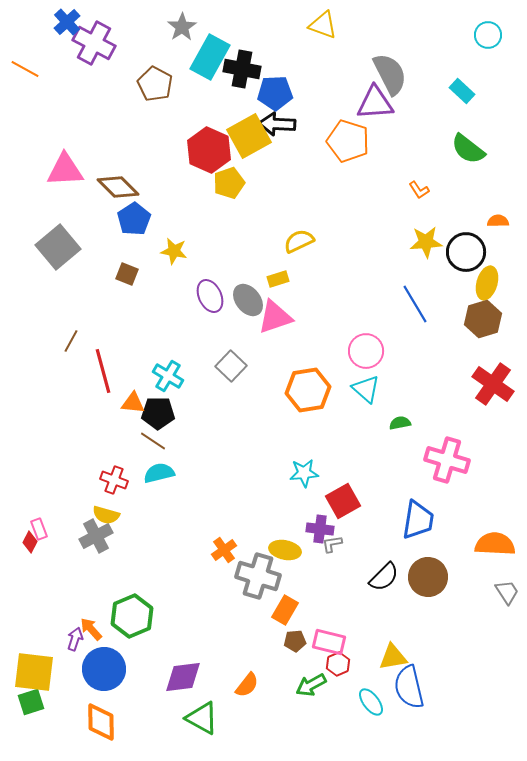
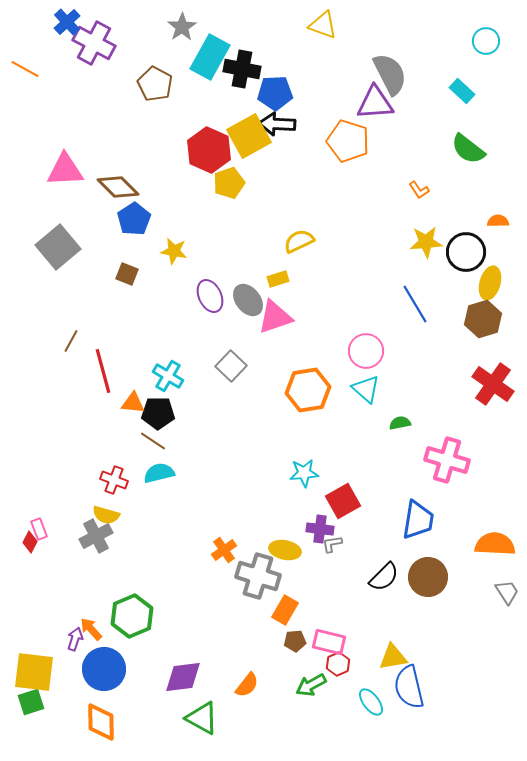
cyan circle at (488, 35): moved 2 px left, 6 px down
yellow ellipse at (487, 283): moved 3 px right
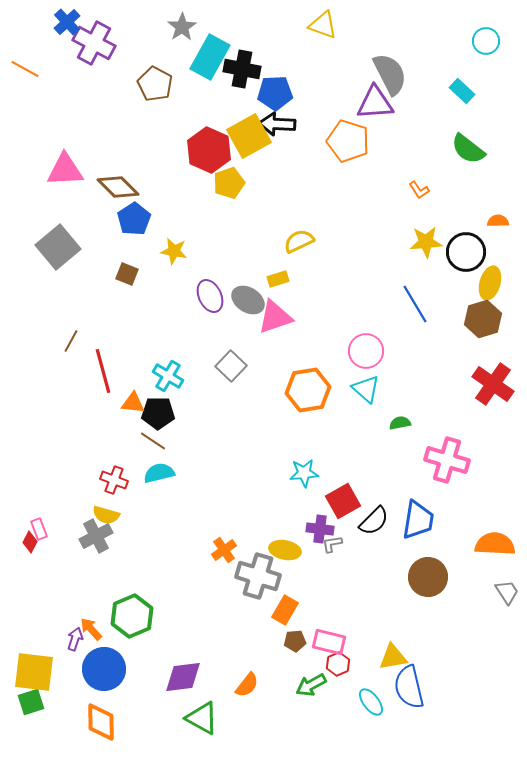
gray ellipse at (248, 300): rotated 20 degrees counterclockwise
black semicircle at (384, 577): moved 10 px left, 56 px up
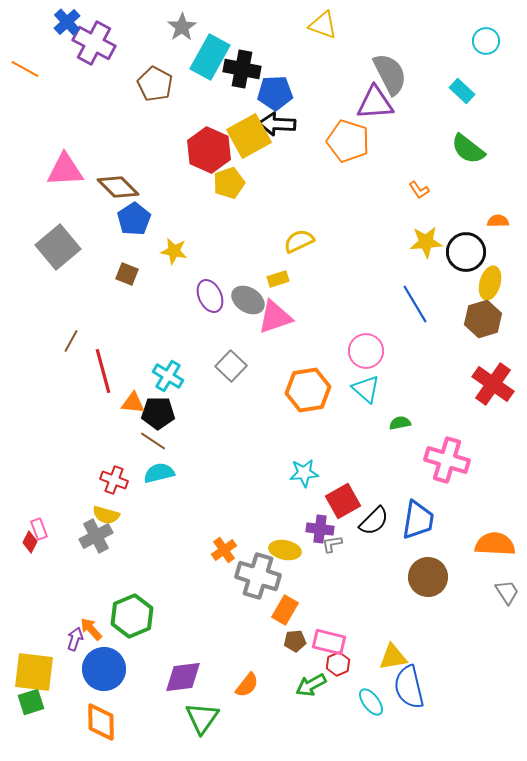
green triangle at (202, 718): rotated 36 degrees clockwise
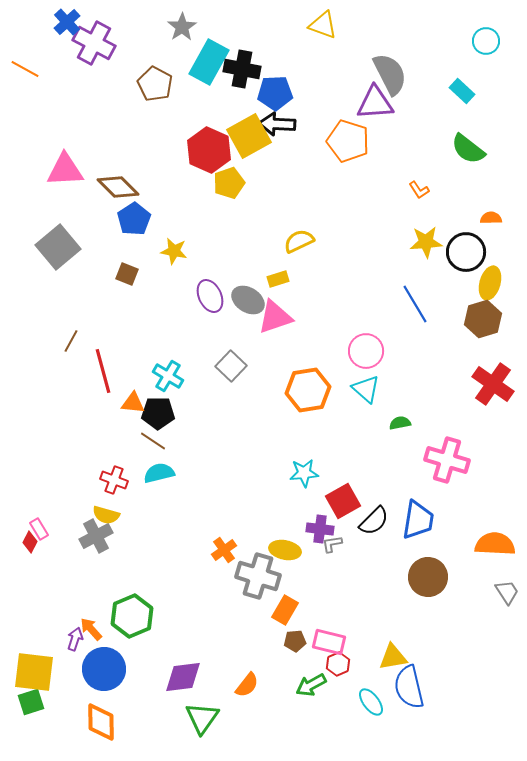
cyan rectangle at (210, 57): moved 1 px left, 5 px down
orange semicircle at (498, 221): moved 7 px left, 3 px up
pink rectangle at (39, 529): rotated 10 degrees counterclockwise
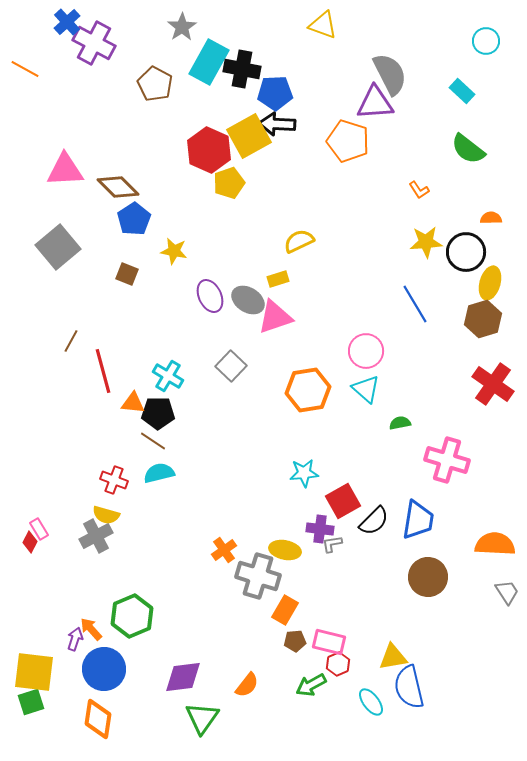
orange diamond at (101, 722): moved 3 px left, 3 px up; rotated 9 degrees clockwise
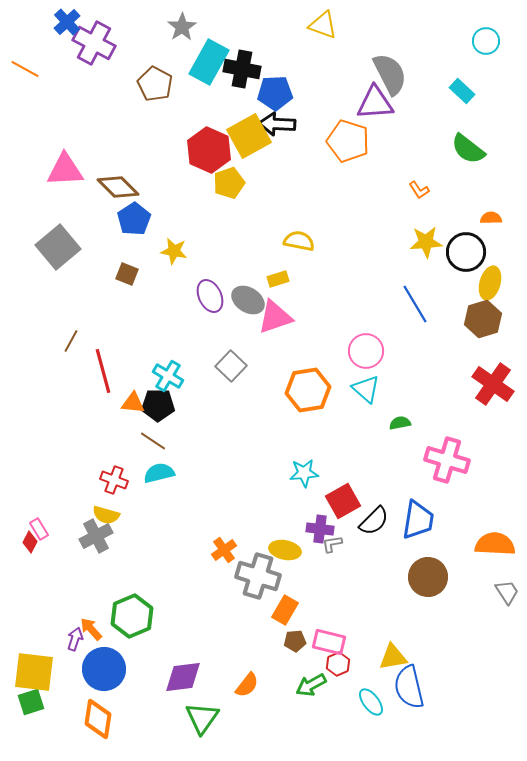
yellow semicircle at (299, 241): rotated 36 degrees clockwise
black pentagon at (158, 413): moved 8 px up
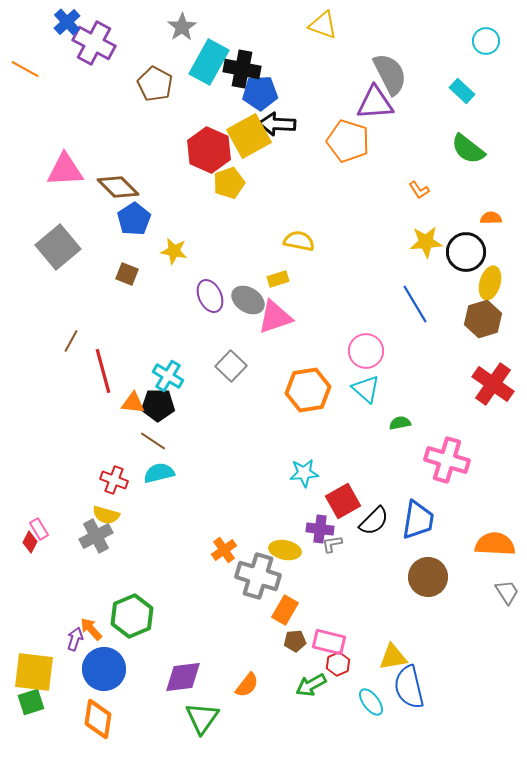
blue pentagon at (275, 93): moved 15 px left
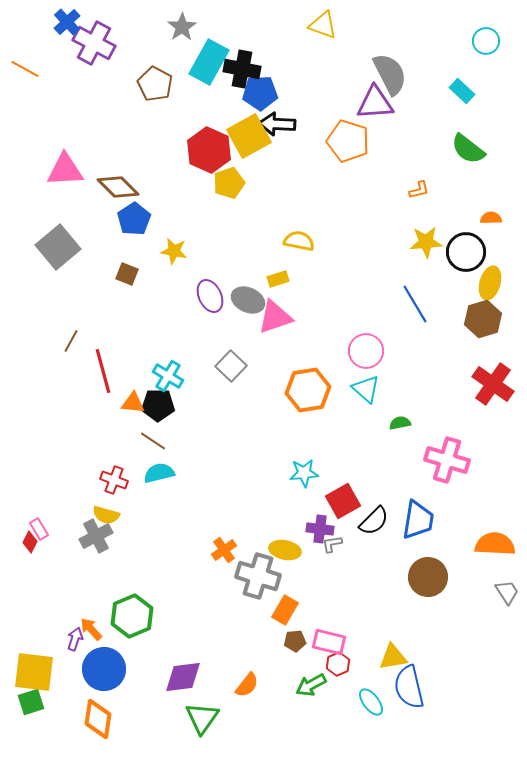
orange L-shape at (419, 190): rotated 70 degrees counterclockwise
gray ellipse at (248, 300): rotated 8 degrees counterclockwise
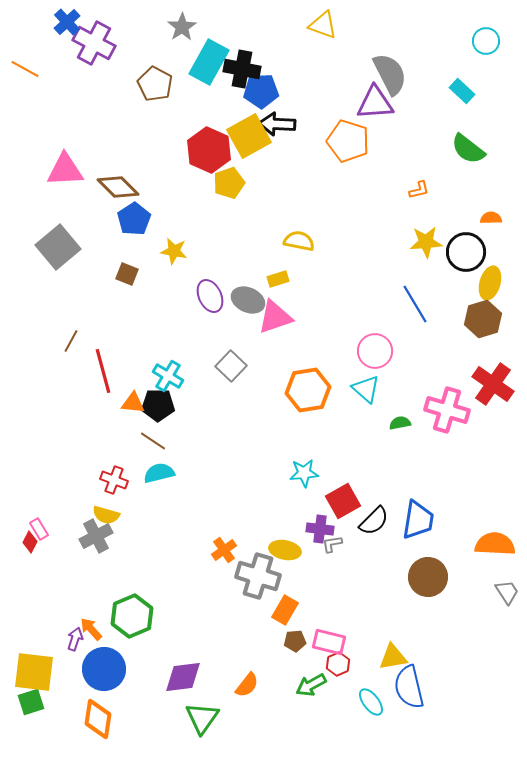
blue pentagon at (260, 93): moved 1 px right, 2 px up
pink circle at (366, 351): moved 9 px right
pink cross at (447, 460): moved 50 px up
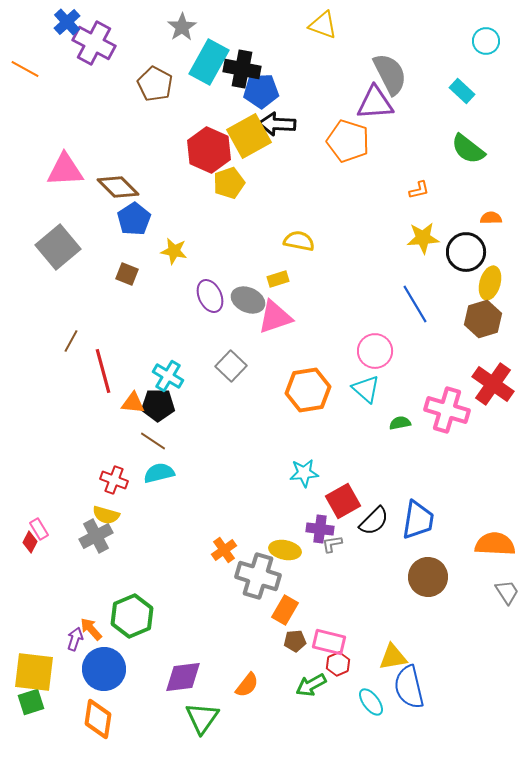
yellow star at (426, 242): moved 3 px left, 4 px up
